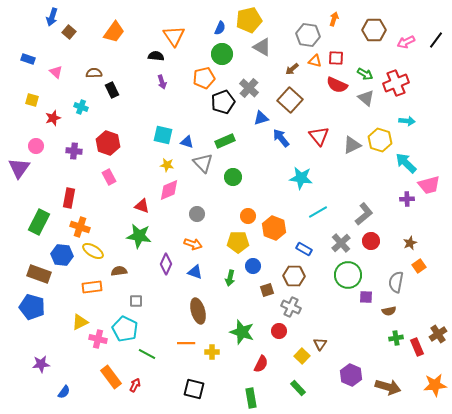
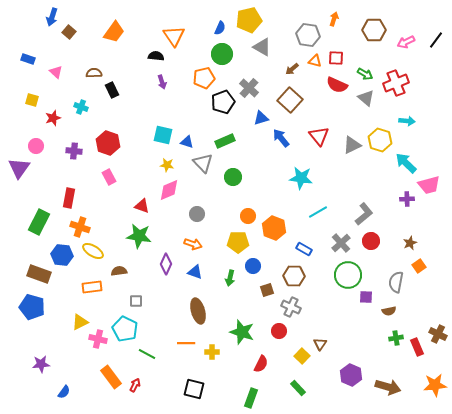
brown cross at (438, 334): rotated 30 degrees counterclockwise
green rectangle at (251, 398): rotated 30 degrees clockwise
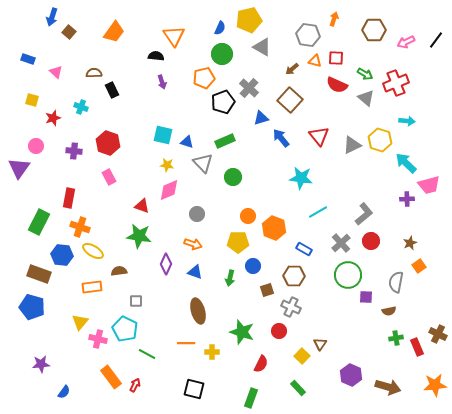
yellow triangle at (80, 322): rotated 24 degrees counterclockwise
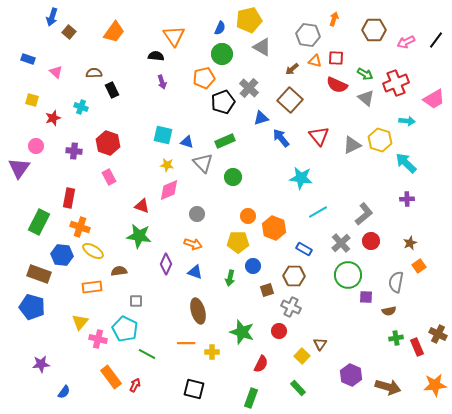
pink trapezoid at (429, 185): moved 5 px right, 86 px up; rotated 15 degrees counterclockwise
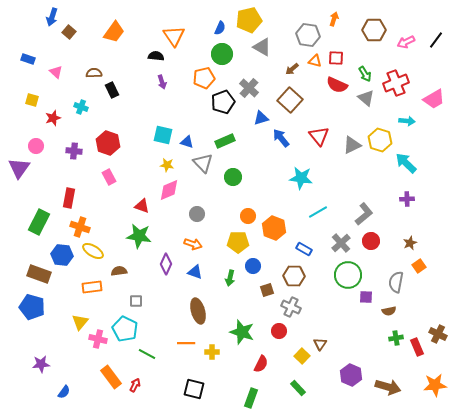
green arrow at (365, 74): rotated 28 degrees clockwise
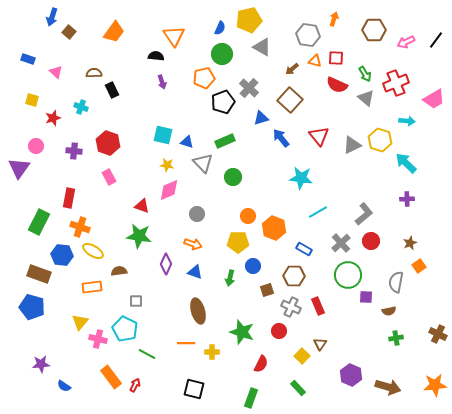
red rectangle at (417, 347): moved 99 px left, 41 px up
blue semicircle at (64, 392): moved 6 px up; rotated 88 degrees clockwise
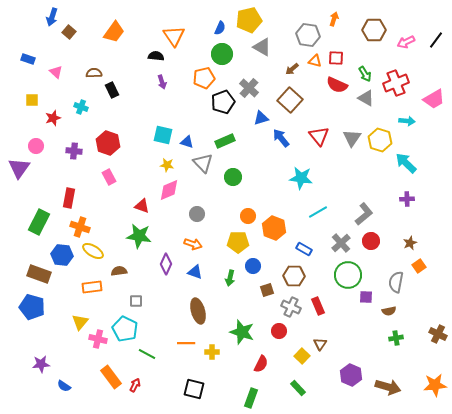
gray triangle at (366, 98): rotated 12 degrees counterclockwise
yellow square at (32, 100): rotated 16 degrees counterclockwise
gray triangle at (352, 145): moved 7 px up; rotated 30 degrees counterclockwise
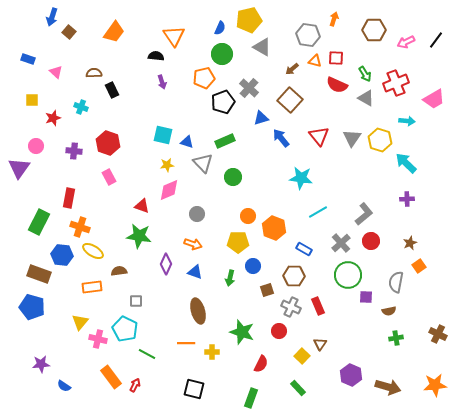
yellow star at (167, 165): rotated 16 degrees counterclockwise
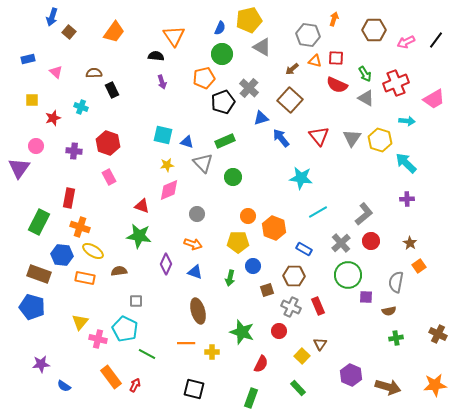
blue rectangle at (28, 59): rotated 32 degrees counterclockwise
brown star at (410, 243): rotated 16 degrees counterclockwise
orange rectangle at (92, 287): moved 7 px left, 9 px up; rotated 18 degrees clockwise
